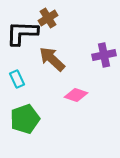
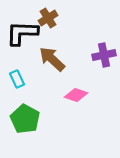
green pentagon: rotated 24 degrees counterclockwise
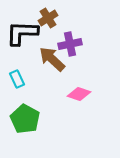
purple cross: moved 34 px left, 11 px up
pink diamond: moved 3 px right, 1 px up
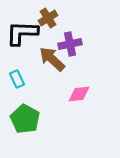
pink diamond: rotated 25 degrees counterclockwise
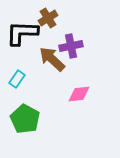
purple cross: moved 1 px right, 2 px down
cyan rectangle: rotated 60 degrees clockwise
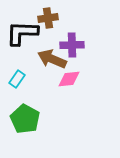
brown cross: rotated 24 degrees clockwise
purple cross: moved 1 px right, 1 px up; rotated 10 degrees clockwise
brown arrow: rotated 20 degrees counterclockwise
pink diamond: moved 10 px left, 15 px up
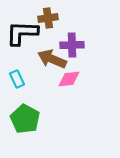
cyan rectangle: rotated 60 degrees counterclockwise
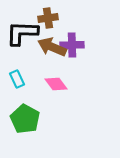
brown arrow: moved 12 px up
pink diamond: moved 13 px left, 5 px down; rotated 60 degrees clockwise
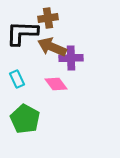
purple cross: moved 1 px left, 13 px down
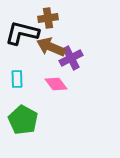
black L-shape: rotated 12 degrees clockwise
brown arrow: moved 1 px left
purple cross: rotated 25 degrees counterclockwise
cyan rectangle: rotated 24 degrees clockwise
green pentagon: moved 2 px left, 1 px down
